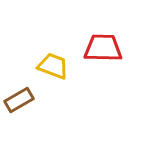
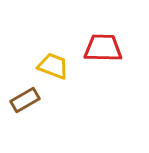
brown rectangle: moved 6 px right
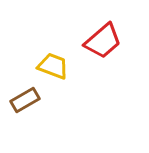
red trapezoid: moved 7 px up; rotated 138 degrees clockwise
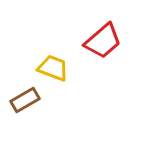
yellow trapezoid: moved 2 px down
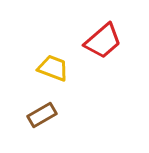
brown rectangle: moved 17 px right, 15 px down
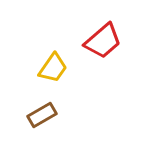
yellow trapezoid: rotated 104 degrees clockwise
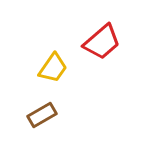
red trapezoid: moved 1 px left, 1 px down
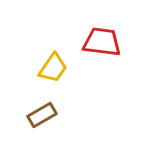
red trapezoid: rotated 132 degrees counterclockwise
